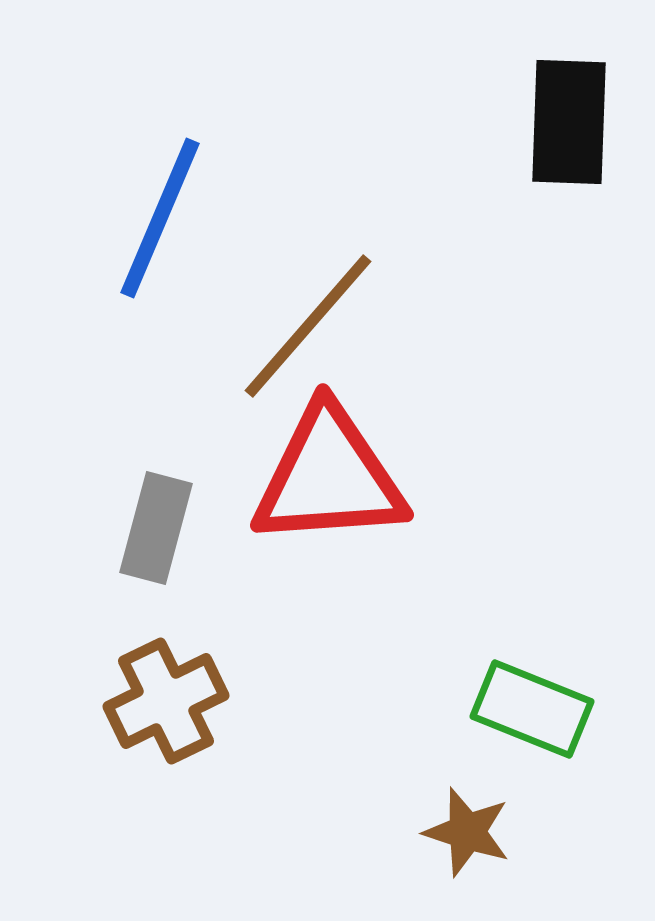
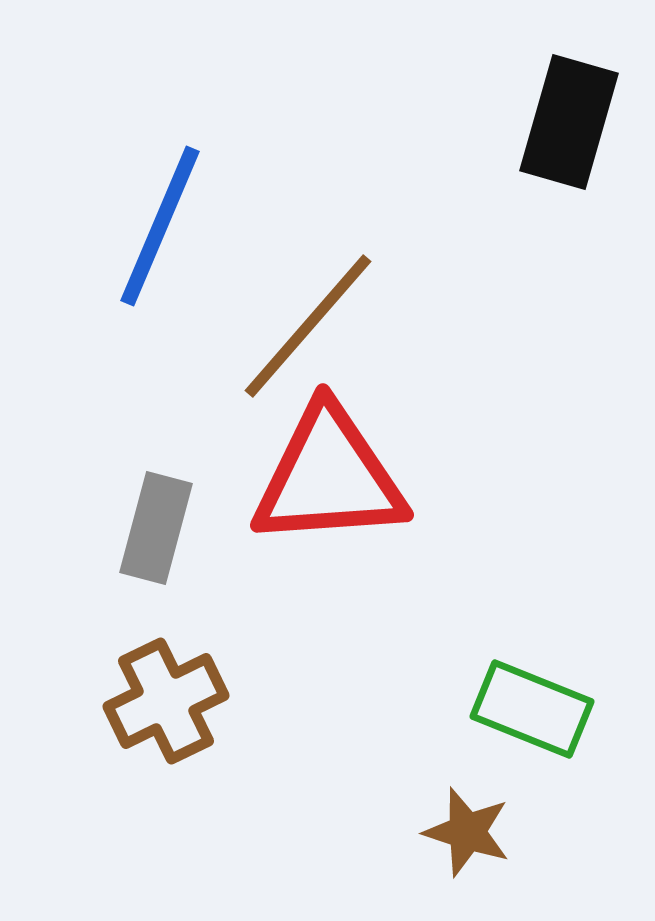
black rectangle: rotated 14 degrees clockwise
blue line: moved 8 px down
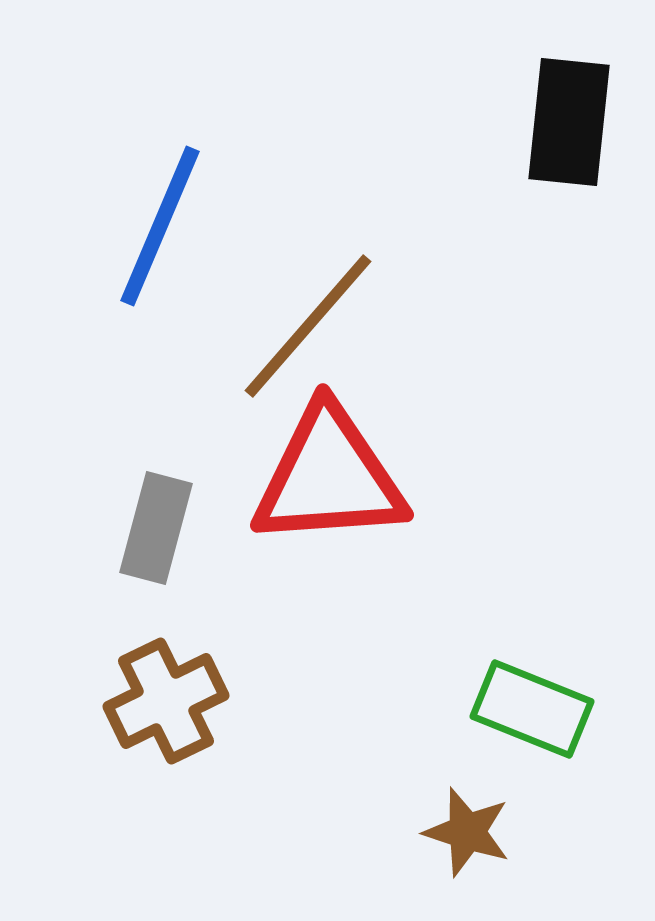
black rectangle: rotated 10 degrees counterclockwise
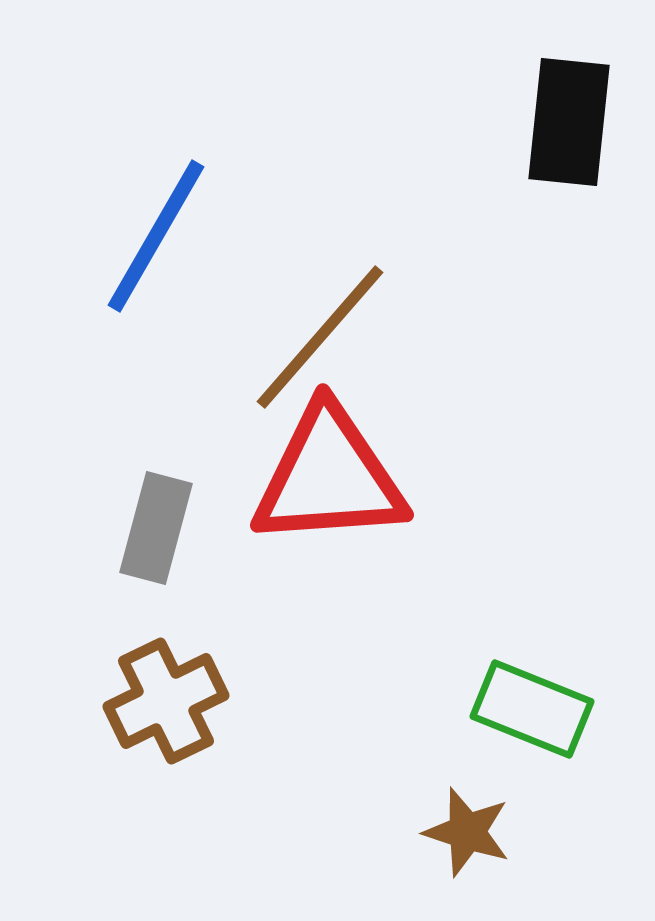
blue line: moved 4 px left, 10 px down; rotated 7 degrees clockwise
brown line: moved 12 px right, 11 px down
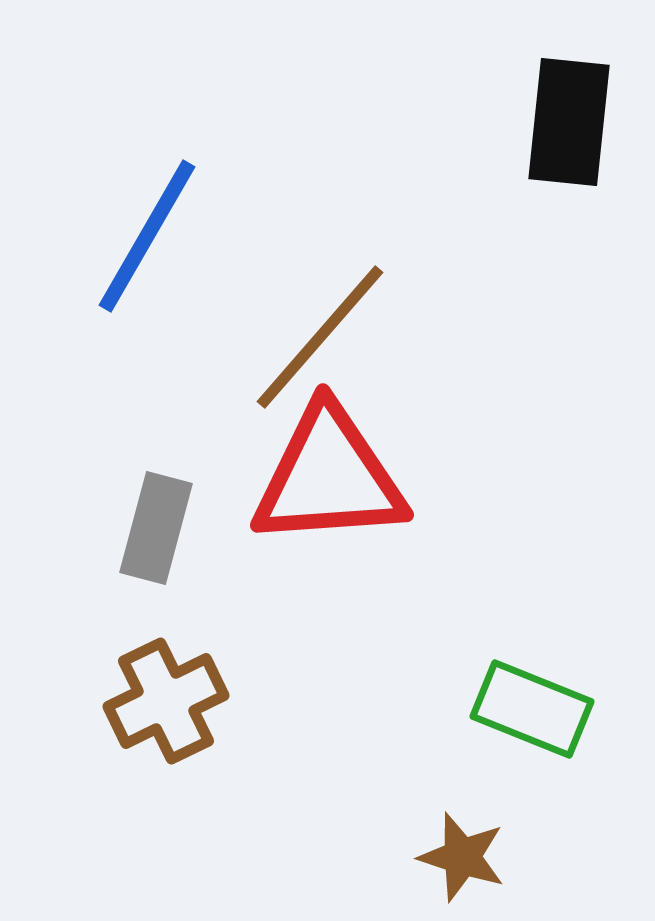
blue line: moved 9 px left
brown star: moved 5 px left, 25 px down
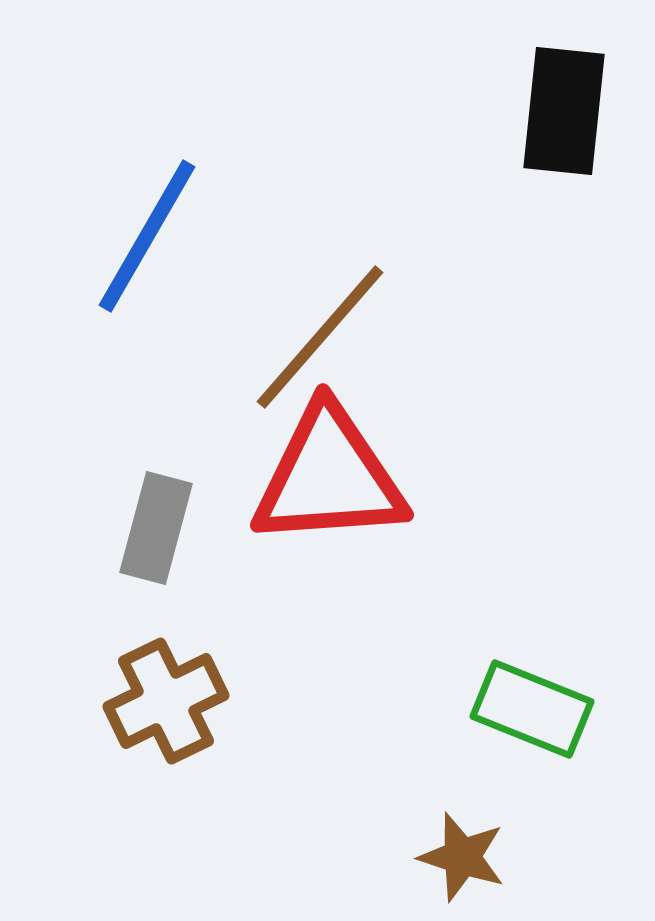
black rectangle: moved 5 px left, 11 px up
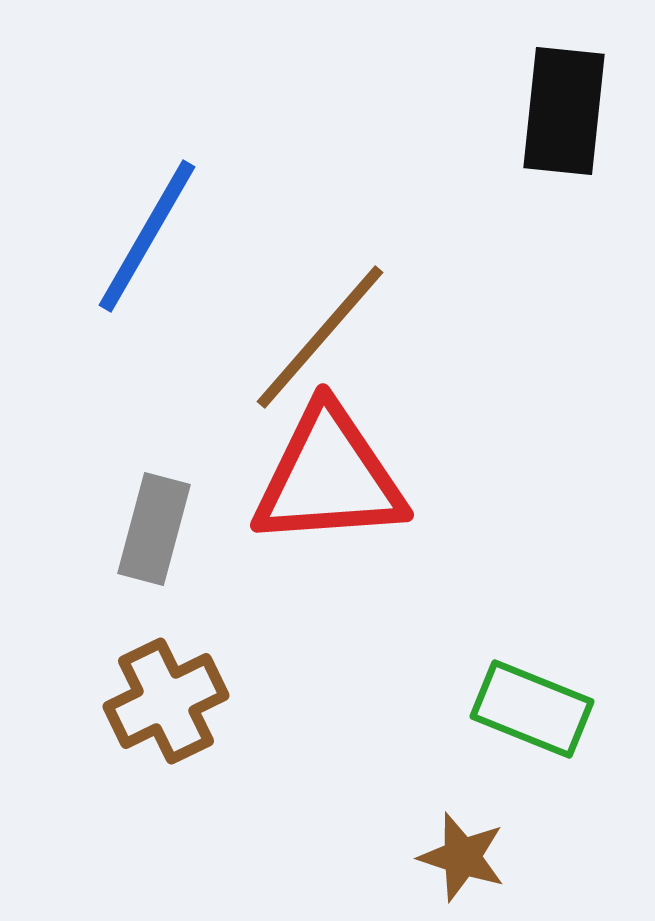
gray rectangle: moved 2 px left, 1 px down
